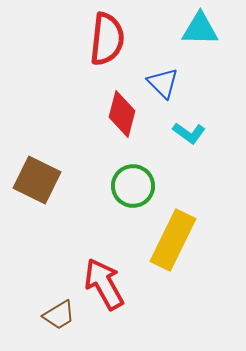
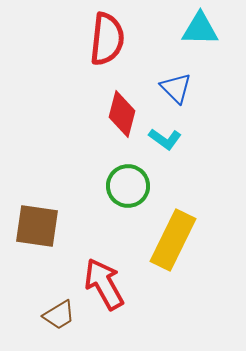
blue triangle: moved 13 px right, 5 px down
cyan L-shape: moved 24 px left, 6 px down
brown square: moved 46 px down; rotated 18 degrees counterclockwise
green circle: moved 5 px left
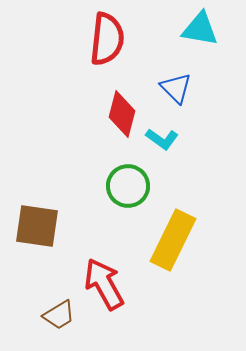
cyan triangle: rotated 9 degrees clockwise
cyan L-shape: moved 3 px left
